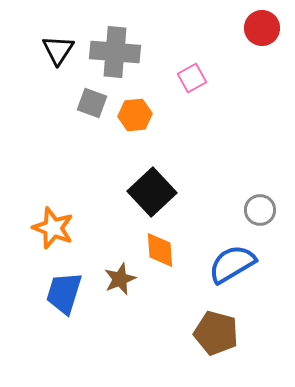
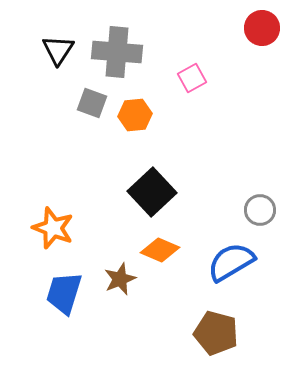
gray cross: moved 2 px right
orange diamond: rotated 63 degrees counterclockwise
blue semicircle: moved 1 px left, 2 px up
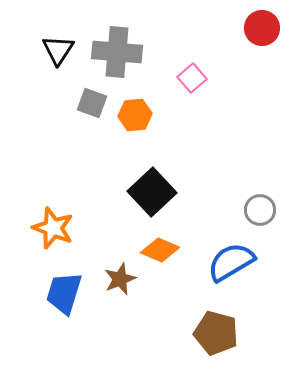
pink square: rotated 12 degrees counterclockwise
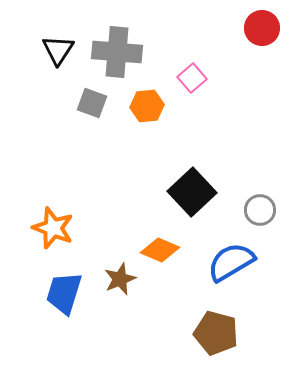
orange hexagon: moved 12 px right, 9 px up
black square: moved 40 px right
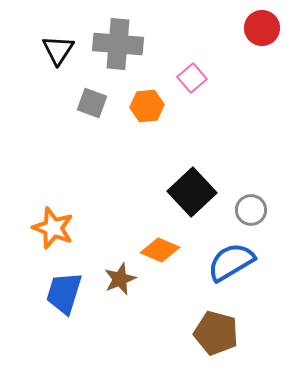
gray cross: moved 1 px right, 8 px up
gray circle: moved 9 px left
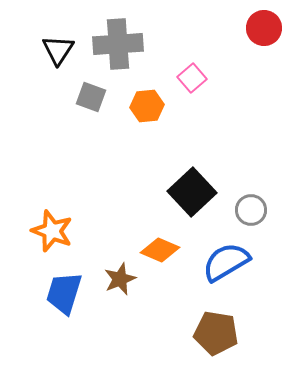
red circle: moved 2 px right
gray cross: rotated 9 degrees counterclockwise
gray square: moved 1 px left, 6 px up
orange star: moved 1 px left, 3 px down
blue semicircle: moved 5 px left
brown pentagon: rotated 6 degrees counterclockwise
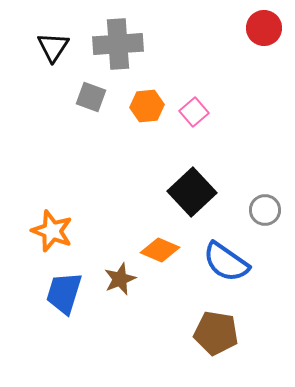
black triangle: moved 5 px left, 3 px up
pink square: moved 2 px right, 34 px down
gray circle: moved 14 px right
blue semicircle: rotated 114 degrees counterclockwise
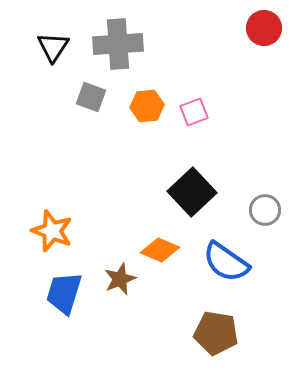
pink square: rotated 20 degrees clockwise
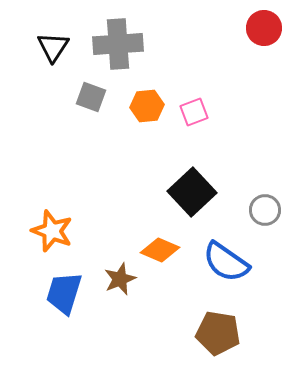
brown pentagon: moved 2 px right
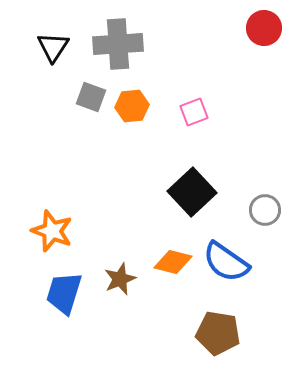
orange hexagon: moved 15 px left
orange diamond: moved 13 px right, 12 px down; rotated 9 degrees counterclockwise
